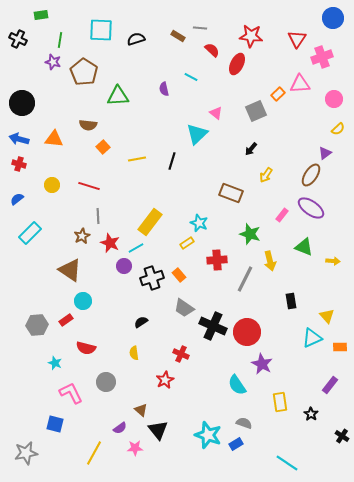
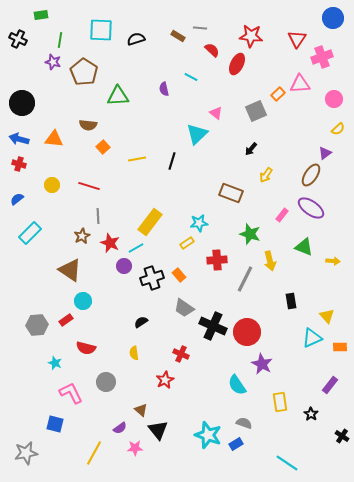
cyan star at (199, 223): rotated 30 degrees counterclockwise
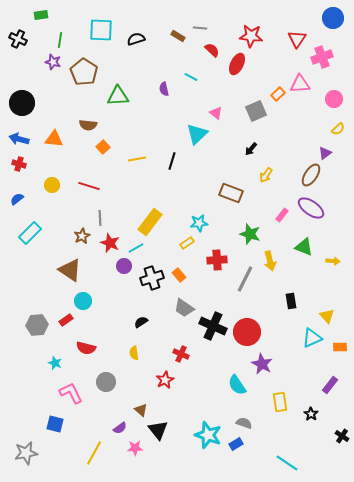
gray line at (98, 216): moved 2 px right, 2 px down
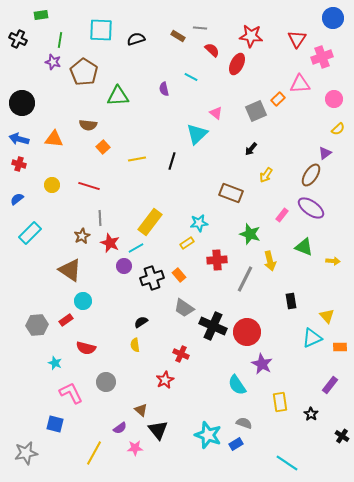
orange rectangle at (278, 94): moved 5 px down
yellow semicircle at (134, 353): moved 1 px right, 8 px up
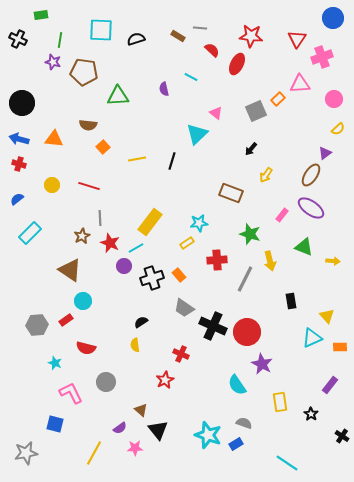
brown pentagon at (84, 72): rotated 24 degrees counterclockwise
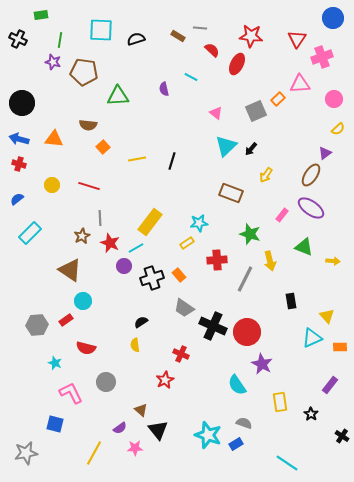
cyan triangle at (197, 134): moved 29 px right, 12 px down
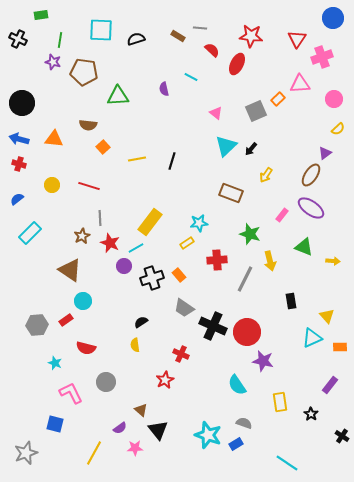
purple star at (262, 364): moved 1 px right, 3 px up; rotated 15 degrees counterclockwise
gray star at (26, 453): rotated 10 degrees counterclockwise
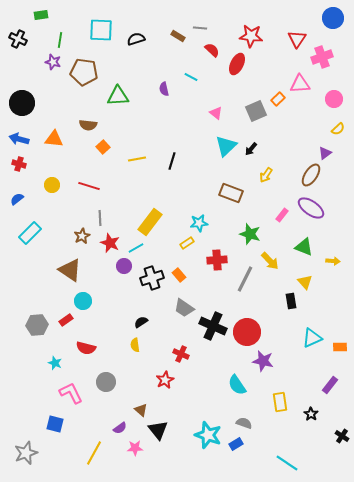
yellow arrow at (270, 261): rotated 30 degrees counterclockwise
yellow triangle at (327, 316): moved 22 px left, 34 px up
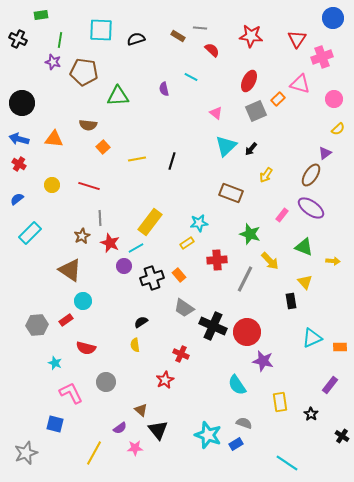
red ellipse at (237, 64): moved 12 px right, 17 px down
pink triangle at (300, 84): rotated 20 degrees clockwise
red cross at (19, 164): rotated 16 degrees clockwise
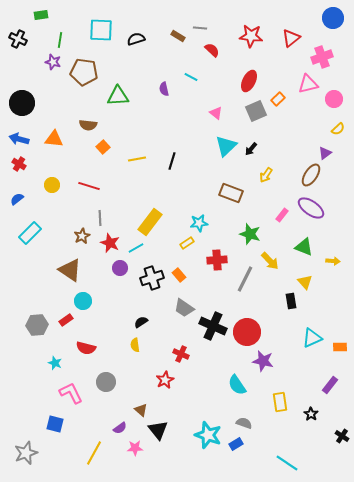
red triangle at (297, 39): moved 6 px left, 1 px up; rotated 18 degrees clockwise
pink triangle at (300, 84): moved 8 px right; rotated 30 degrees counterclockwise
purple circle at (124, 266): moved 4 px left, 2 px down
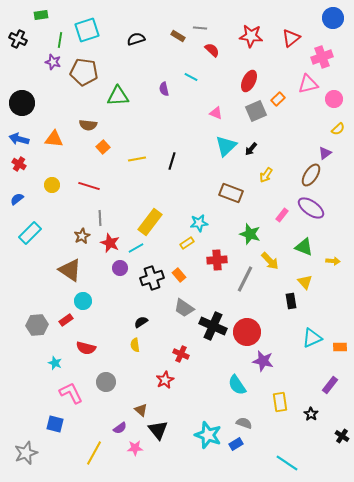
cyan square at (101, 30): moved 14 px left; rotated 20 degrees counterclockwise
pink triangle at (216, 113): rotated 16 degrees counterclockwise
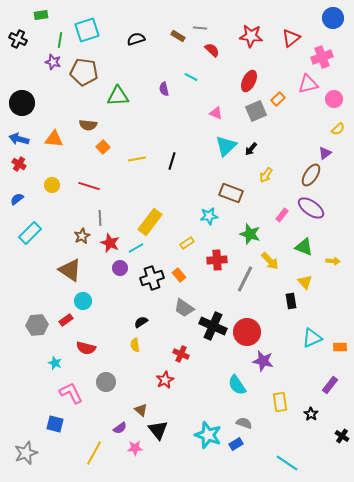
cyan star at (199, 223): moved 10 px right, 7 px up
